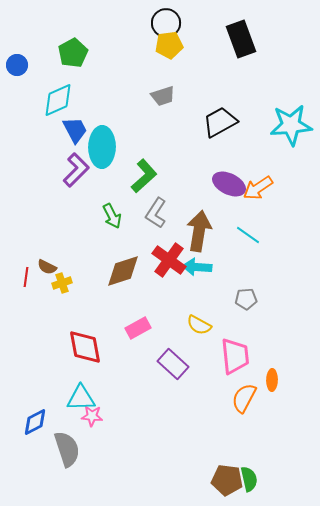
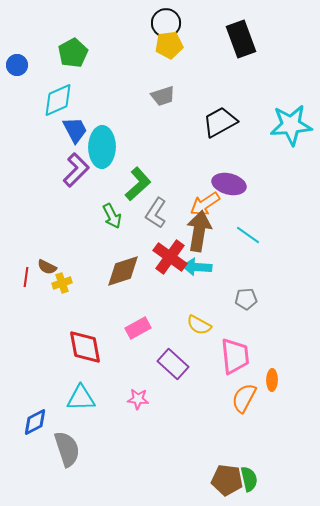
green L-shape: moved 6 px left, 8 px down
purple ellipse: rotated 12 degrees counterclockwise
orange arrow: moved 53 px left, 16 px down
red cross: moved 1 px right, 3 px up
pink star: moved 46 px right, 17 px up
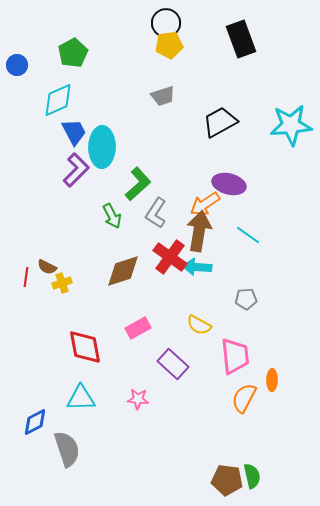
blue trapezoid: moved 1 px left, 2 px down
green semicircle: moved 3 px right, 3 px up
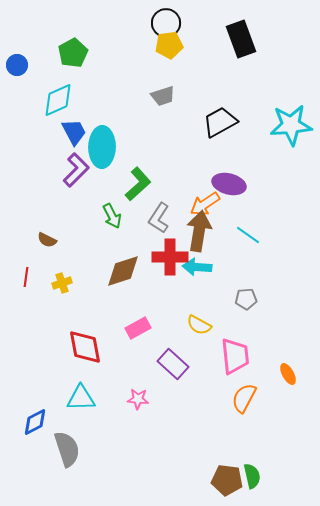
gray L-shape: moved 3 px right, 5 px down
red cross: rotated 36 degrees counterclockwise
brown semicircle: moved 27 px up
orange ellipse: moved 16 px right, 6 px up; rotated 30 degrees counterclockwise
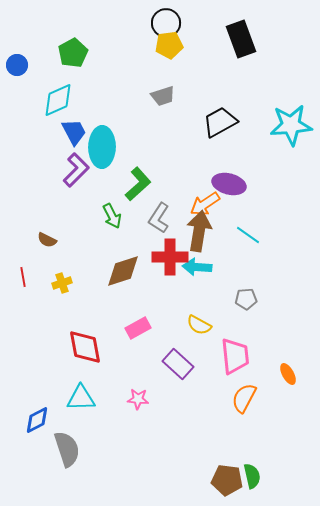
red line: moved 3 px left; rotated 18 degrees counterclockwise
purple rectangle: moved 5 px right
blue diamond: moved 2 px right, 2 px up
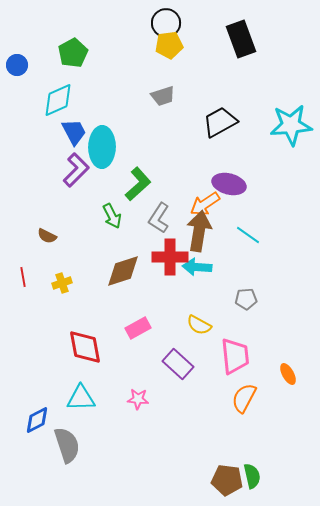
brown semicircle: moved 4 px up
gray semicircle: moved 4 px up
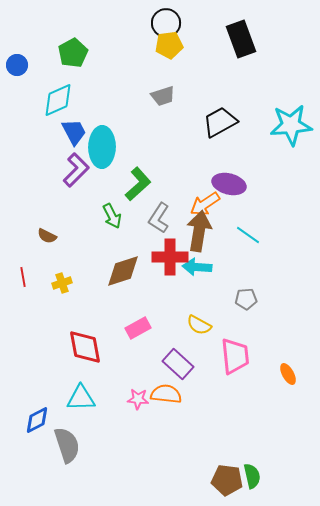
orange semicircle: moved 78 px left, 4 px up; rotated 68 degrees clockwise
